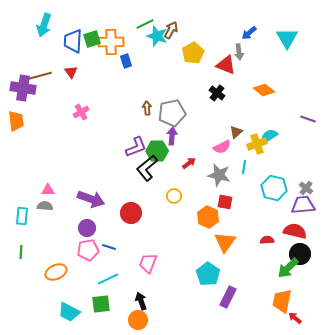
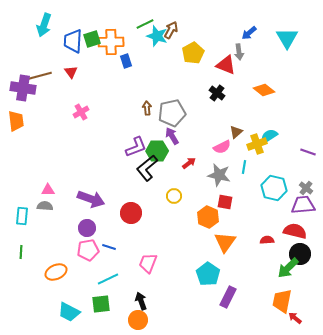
purple line at (308, 119): moved 33 px down
purple arrow at (172, 136): rotated 36 degrees counterclockwise
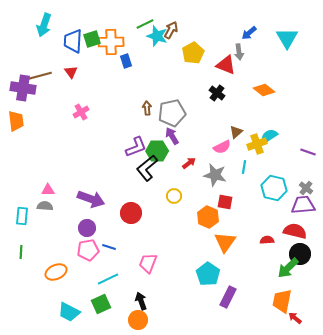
gray star at (219, 175): moved 4 px left
green square at (101, 304): rotated 18 degrees counterclockwise
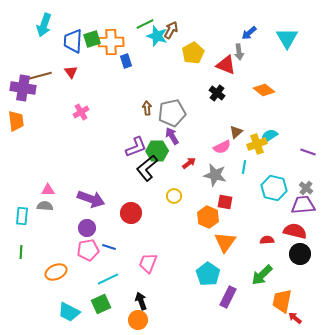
green arrow at (288, 268): moved 26 px left, 7 px down
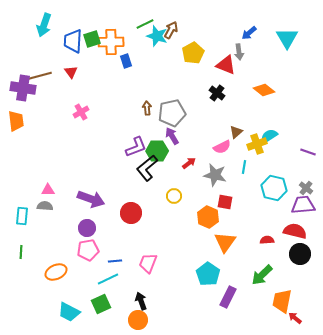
blue line at (109, 247): moved 6 px right, 14 px down; rotated 24 degrees counterclockwise
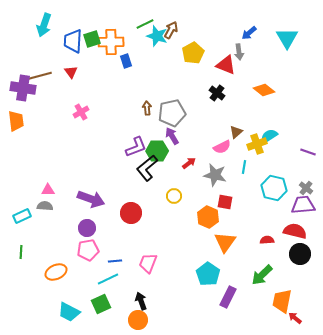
cyan rectangle at (22, 216): rotated 60 degrees clockwise
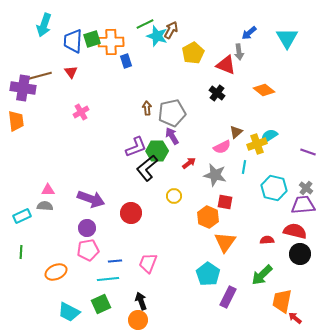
cyan line at (108, 279): rotated 20 degrees clockwise
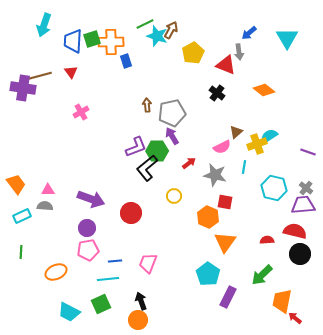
brown arrow at (147, 108): moved 3 px up
orange trapezoid at (16, 121): moved 63 px down; rotated 30 degrees counterclockwise
